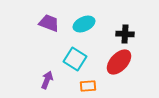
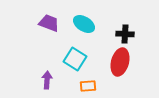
cyan ellipse: rotated 55 degrees clockwise
red ellipse: moved 1 px right; rotated 28 degrees counterclockwise
purple arrow: rotated 18 degrees counterclockwise
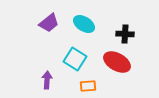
purple trapezoid: rotated 120 degrees clockwise
red ellipse: moved 3 px left; rotated 76 degrees counterclockwise
